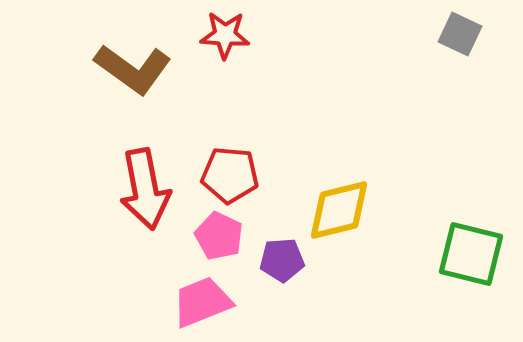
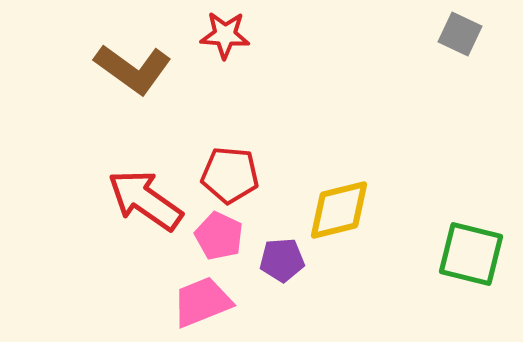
red arrow: moved 11 px down; rotated 136 degrees clockwise
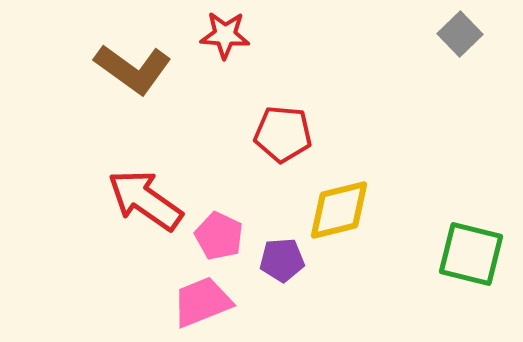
gray square: rotated 21 degrees clockwise
red pentagon: moved 53 px right, 41 px up
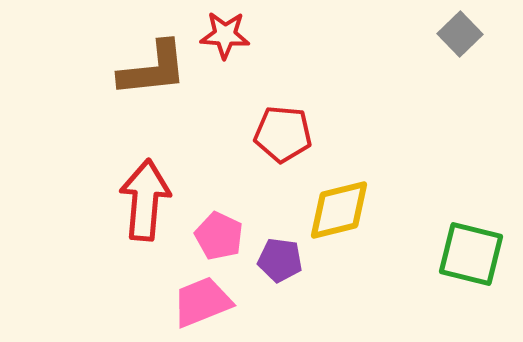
brown L-shape: moved 20 px right; rotated 42 degrees counterclockwise
red arrow: rotated 60 degrees clockwise
purple pentagon: moved 2 px left; rotated 12 degrees clockwise
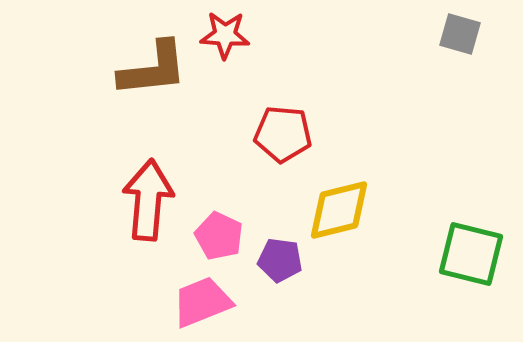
gray square: rotated 30 degrees counterclockwise
red arrow: moved 3 px right
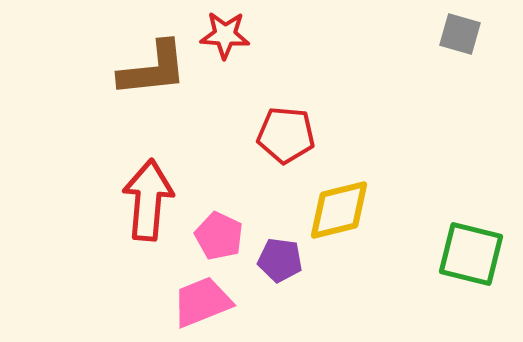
red pentagon: moved 3 px right, 1 px down
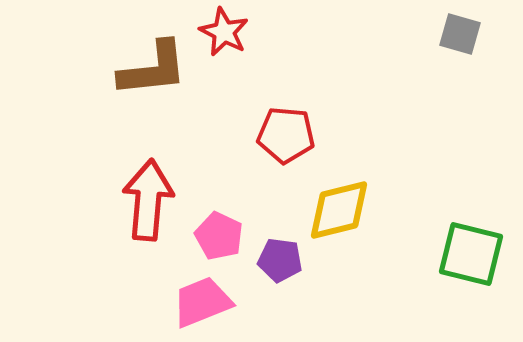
red star: moved 1 px left, 3 px up; rotated 24 degrees clockwise
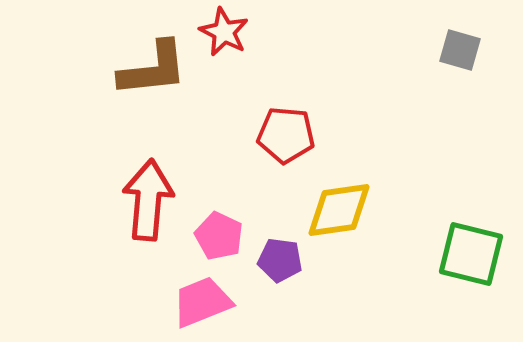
gray square: moved 16 px down
yellow diamond: rotated 6 degrees clockwise
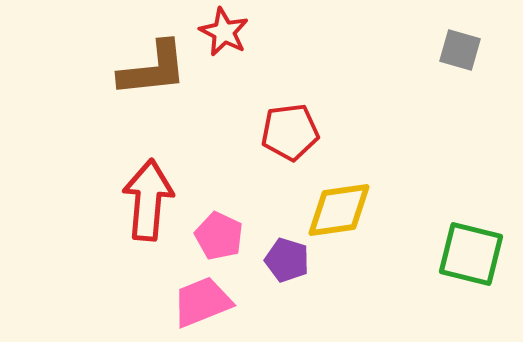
red pentagon: moved 4 px right, 3 px up; rotated 12 degrees counterclockwise
purple pentagon: moved 7 px right; rotated 9 degrees clockwise
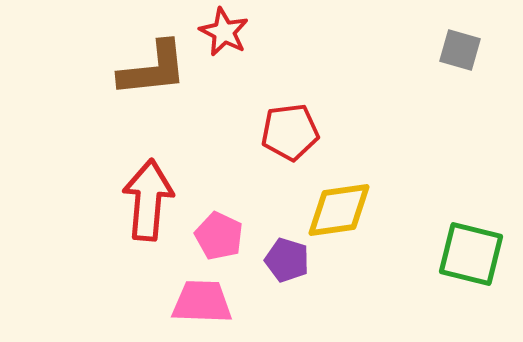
pink trapezoid: rotated 24 degrees clockwise
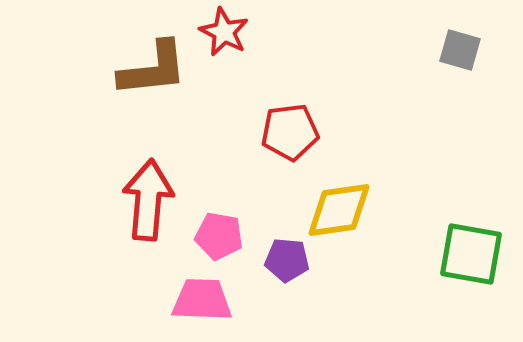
pink pentagon: rotated 15 degrees counterclockwise
green square: rotated 4 degrees counterclockwise
purple pentagon: rotated 12 degrees counterclockwise
pink trapezoid: moved 2 px up
